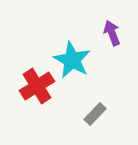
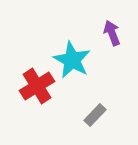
gray rectangle: moved 1 px down
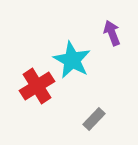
gray rectangle: moved 1 px left, 4 px down
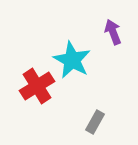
purple arrow: moved 1 px right, 1 px up
gray rectangle: moved 1 px right, 3 px down; rotated 15 degrees counterclockwise
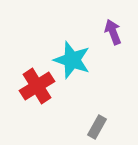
cyan star: rotated 9 degrees counterclockwise
gray rectangle: moved 2 px right, 5 px down
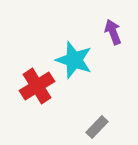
cyan star: moved 2 px right
gray rectangle: rotated 15 degrees clockwise
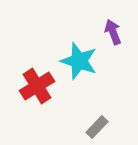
cyan star: moved 5 px right, 1 px down
